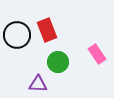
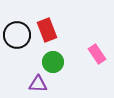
green circle: moved 5 px left
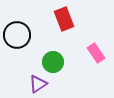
red rectangle: moved 17 px right, 11 px up
pink rectangle: moved 1 px left, 1 px up
purple triangle: rotated 36 degrees counterclockwise
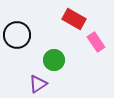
red rectangle: moved 10 px right; rotated 40 degrees counterclockwise
pink rectangle: moved 11 px up
green circle: moved 1 px right, 2 px up
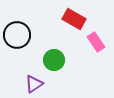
purple triangle: moved 4 px left
